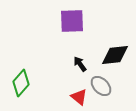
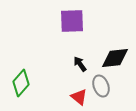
black diamond: moved 3 px down
gray ellipse: rotated 25 degrees clockwise
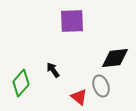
black arrow: moved 27 px left, 6 px down
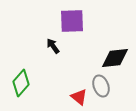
black arrow: moved 24 px up
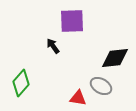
gray ellipse: rotated 40 degrees counterclockwise
red triangle: moved 1 px left, 1 px down; rotated 30 degrees counterclockwise
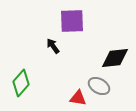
gray ellipse: moved 2 px left
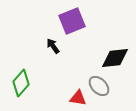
purple square: rotated 20 degrees counterclockwise
gray ellipse: rotated 15 degrees clockwise
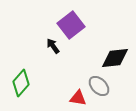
purple square: moved 1 px left, 4 px down; rotated 16 degrees counterclockwise
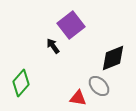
black diamond: moved 2 px left; rotated 16 degrees counterclockwise
